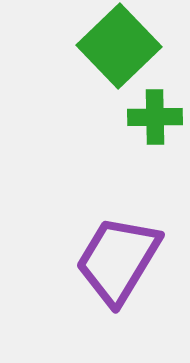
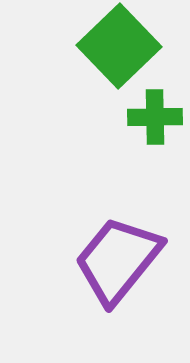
purple trapezoid: rotated 8 degrees clockwise
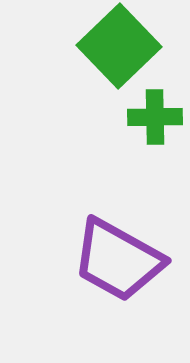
purple trapezoid: rotated 100 degrees counterclockwise
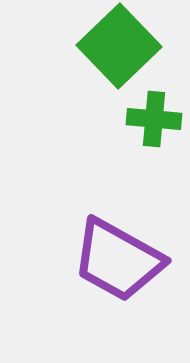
green cross: moved 1 px left, 2 px down; rotated 6 degrees clockwise
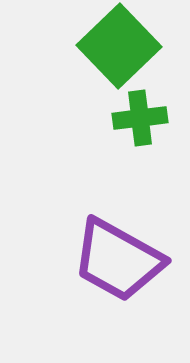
green cross: moved 14 px left, 1 px up; rotated 12 degrees counterclockwise
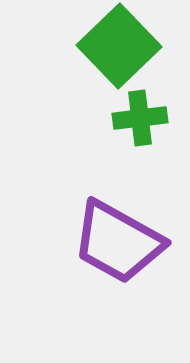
purple trapezoid: moved 18 px up
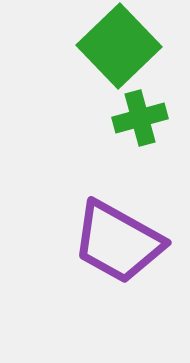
green cross: rotated 8 degrees counterclockwise
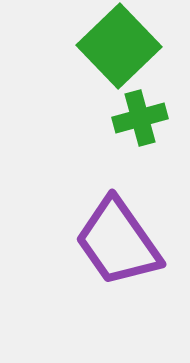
purple trapezoid: rotated 26 degrees clockwise
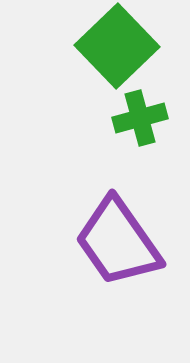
green square: moved 2 px left
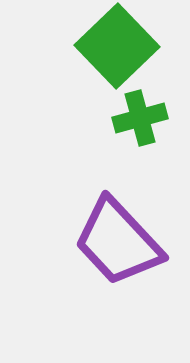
purple trapezoid: rotated 8 degrees counterclockwise
